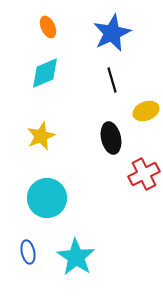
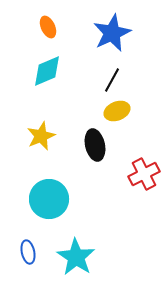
cyan diamond: moved 2 px right, 2 px up
black line: rotated 45 degrees clockwise
yellow ellipse: moved 29 px left
black ellipse: moved 16 px left, 7 px down
cyan circle: moved 2 px right, 1 px down
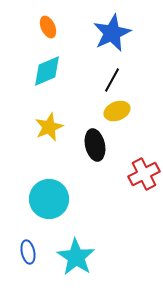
yellow star: moved 8 px right, 9 px up
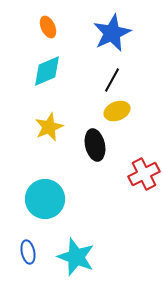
cyan circle: moved 4 px left
cyan star: rotated 12 degrees counterclockwise
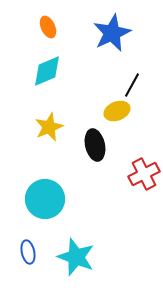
black line: moved 20 px right, 5 px down
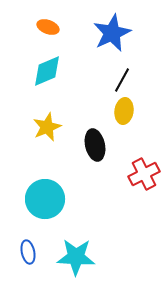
orange ellipse: rotated 45 degrees counterclockwise
black line: moved 10 px left, 5 px up
yellow ellipse: moved 7 px right; rotated 60 degrees counterclockwise
yellow star: moved 2 px left
cyan star: rotated 18 degrees counterclockwise
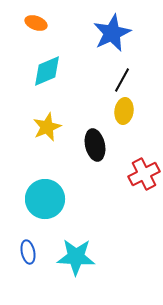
orange ellipse: moved 12 px left, 4 px up
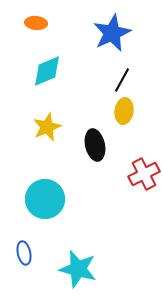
orange ellipse: rotated 15 degrees counterclockwise
blue ellipse: moved 4 px left, 1 px down
cyan star: moved 2 px right, 12 px down; rotated 12 degrees clockwise
